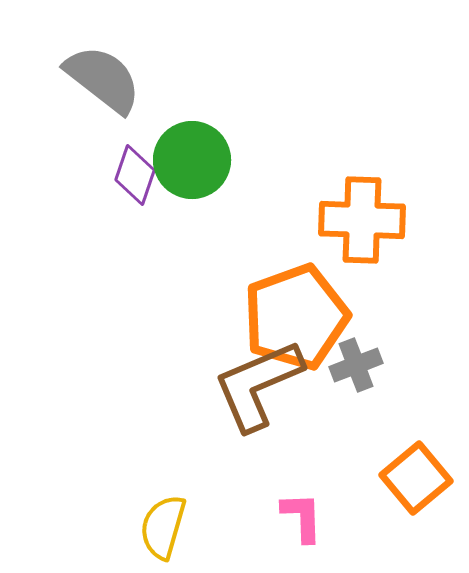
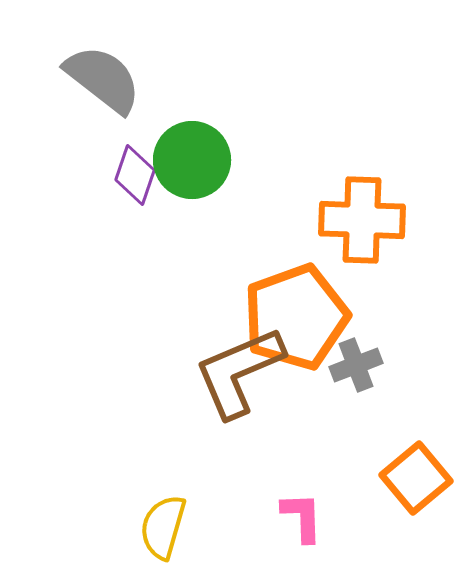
brown L-shape: moved 19 px left, 13 px up
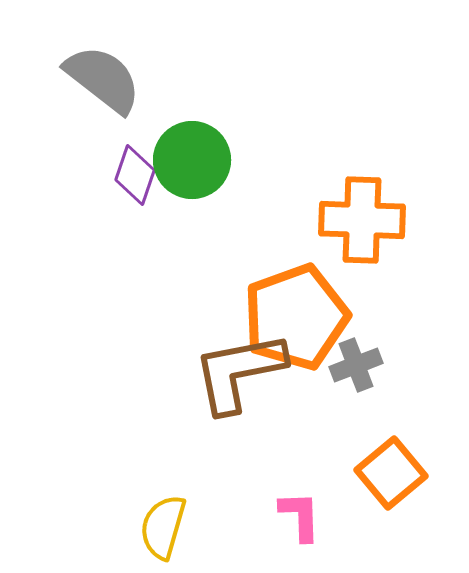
brown L-shape: rotated 12 degrees clockwise
orange square: moved 25 px left, 5 px up
pink L-shape: moved 2 px left, 1 px up
